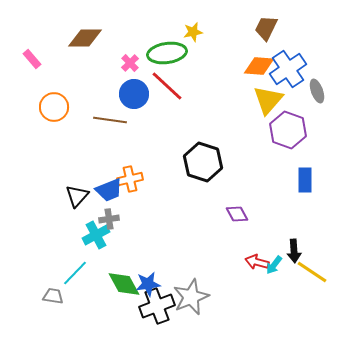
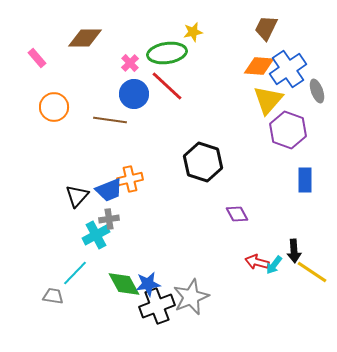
pink rectangle: moved 5 px right, 1 px up
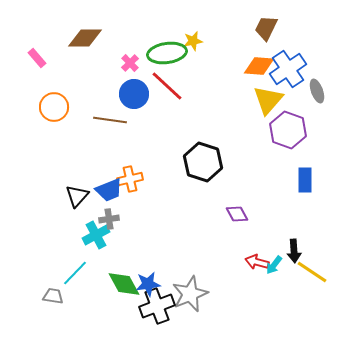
yellow star: moved 9 px down
gray star: moved 1 px left, 3 px up
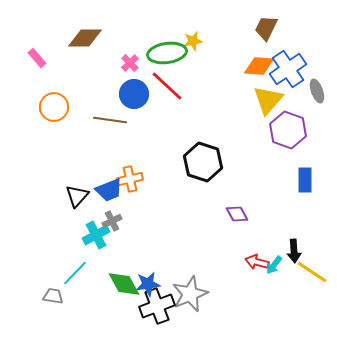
gray cross: moved 3 px right, 2 px down; rotated 18 degrees counterclockwise
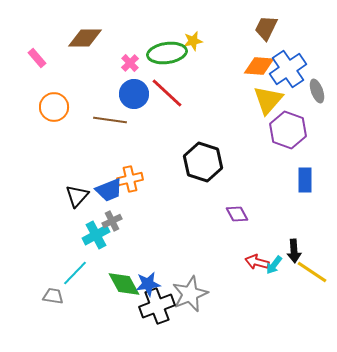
red line: moved 7 px down
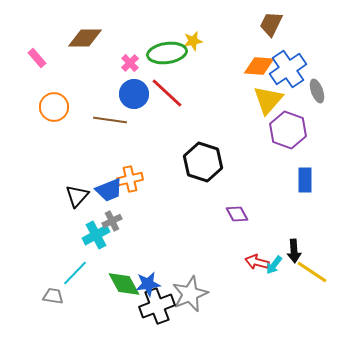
brown trapezoid: moved 5 px right, 4 px up
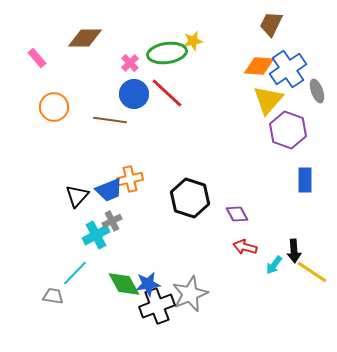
black hexagon: moved 13 px left, 36 px down
red arrow: moved 12 px left, 15 px up
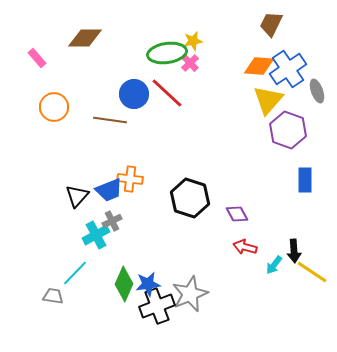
pink cross: moved 60 px right
orange cross: rotated 20 degrees clockwise
green diamond: rotated 52 degrees clockwise
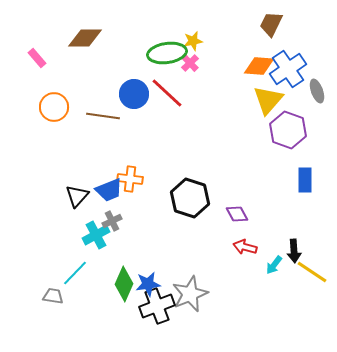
brown line: moved 7 px left, 4 px up
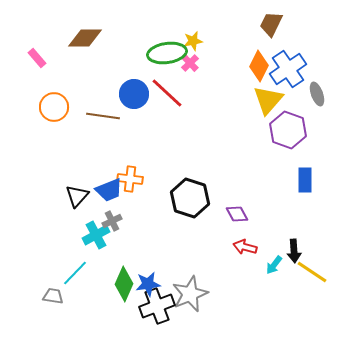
orange diamond: rotated 68 degrees counterclockwise
gray ellipse: moved 3 px down
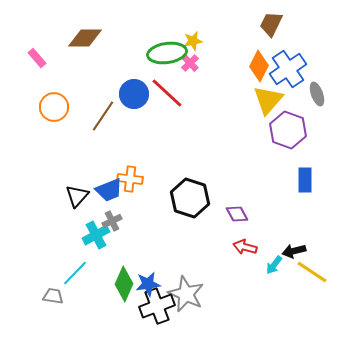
brown line: rotated 64 degrees counterclockwise
black arrow: rotated 80 degrees clockwise
gray star: moved 4 px left; rotated 24 degrees counterclockwise
